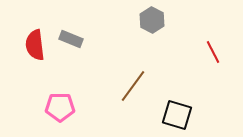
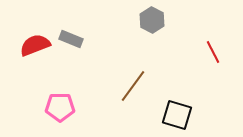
red semicircle: rotated 76 degrees clockwise
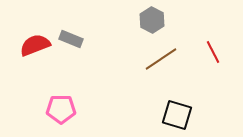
brown line: moved 28 px right, 27 px up; rotated 20 degrees clockwise
pink pentagon: moved 1 px right, 2 px down
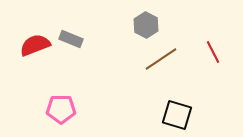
gray hexagon: moved 6 px left, 5 px down
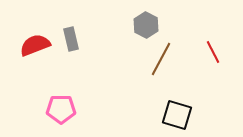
gray rectangle: rotated 55 degrees clockwise
brown line: rotated 28 degrees counterclockwise
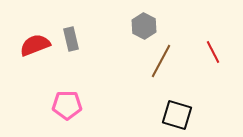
gray hexagon: moved 2 px left, 1 px down
brown line: moved 2 px down
pink pentagon: moved 6 px right, 4 px up
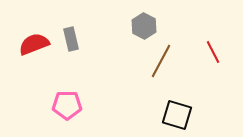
red semicircle: moved 1 px left, 1 px up
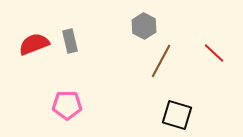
gray rectangle: moved 1 px left, 2 px down
red line: moved 1 px right, 1 px down; rotated 20 degrees counterclockwise
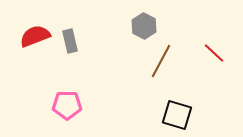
red semicircle: moved 1 px right, 8 px up
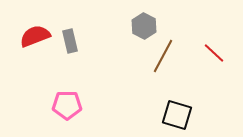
brown line: moved 2 px right, 5 px up
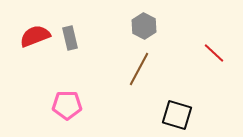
gray rectangle: moved 3 px up
brown line: moved 24 px left, 13 px down
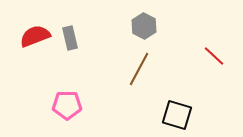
red line: moved 3 px down
